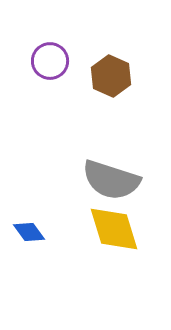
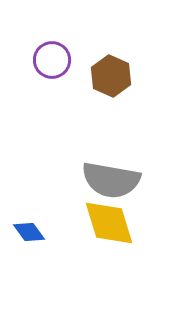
purple circle: moved 2 px right, 1 px up
gray semicircle: rotated 8 degrees counterclockwise
yellow diamond: moved 5 px left, 6 px up
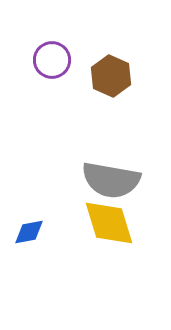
blue diamond: rotated 64 degrees counterclockwise
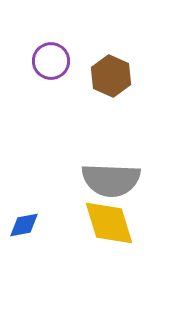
purple circle: moved 1 px left, 1 px down
gray semicircle: rotated 8 degrees counterclockwise
blue diamond: moved 5 px left, 7 px up
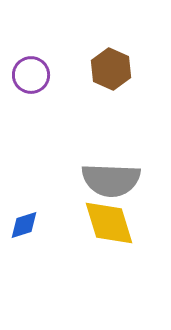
purple circle: moved 20 px left, 14 px down
brown hexagon: moved 7 px up
blue diamond: rotated 8 degrees counterclockwise
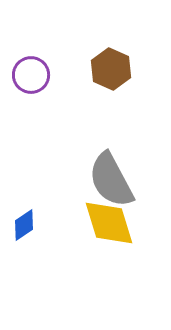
gray semicircle: rotated 60 degrees clockwise
blue diamond: rotated 16 degrees counterclockwise
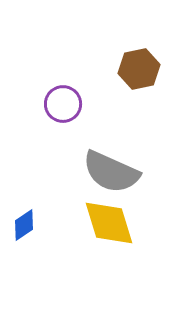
brown hexagon: moved 28 px right; rotated 24 degrees clockwise
purple circle: moved 32 px right, 29 px down
gray semicircle: moved 8 px up; rotated 38 degrees counterclockwise
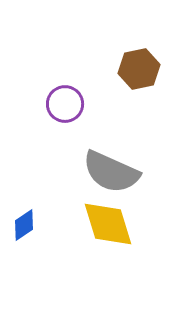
purple circle: moved 2 px right
yellow diamond: moved 1 px left, 1 px down
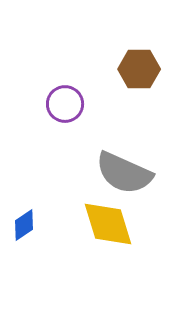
brown hexagon: rotated 12 degrees clockwise
gray semicircle: moved 13 px right, 1 px down
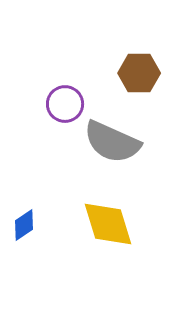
brown hexagon: moved 4 px down
gray semicircle: moved 12 px left, 31 px up
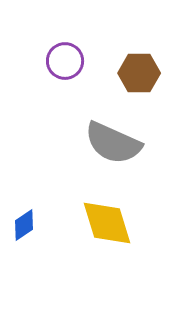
purple circle: moved 43 px up
gray semicircle: moved 1 px right, 1 px down
yellow diamond: moved 1 px left, 1 px up
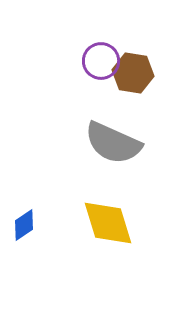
purple circle: moved 36 px right
brown hexagon: moved 6 px left; rotated 9 degrees clockwise
yellow diamond: moved 1 px right
